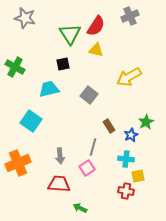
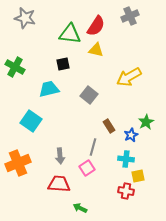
green triangle: rotated 50 degrees counterclockwise
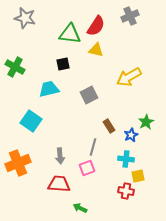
gray square: rotated 24 degrees clockwise
pink square: rotated 14 degrees clockwise
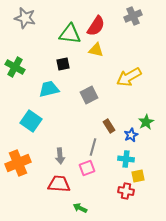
gray cross: moved 3 px right
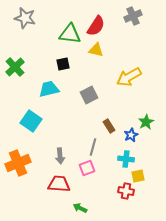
green cross: rotated 18 degrees clockwise
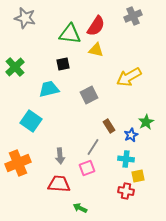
gray line: rotated 18 degrees clockwise
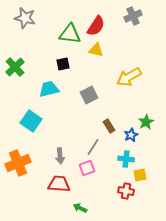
yellow square: moved 2 px right, 1 px up
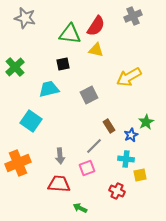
gray line: moved 1 px right, 1 px up; rotated 12 degrees clockwise
red cross: moved 9 px left; rotated 14 degrees clockwise
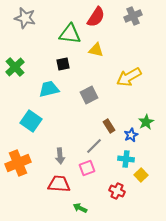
red semicircle: moved 9 px up
yellow square: moved 1 px right; rotated 32 degrees counterclockwise
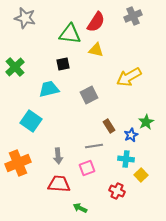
red semicircle: moved 5 px down
gray line: rotated 36 degrees clockwise
gray arrow: moved 2 px left
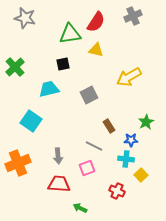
green triangle: rotated 15 degrees counterclockwise
blue star: moved 5 px down; rotated 24 degrees clockwise
gray line: rotated 36 degrees clockwise
